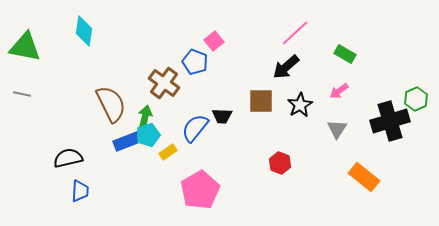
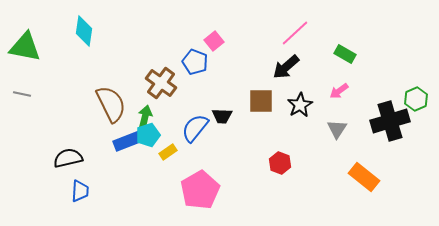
brown cross: moved 3 px left
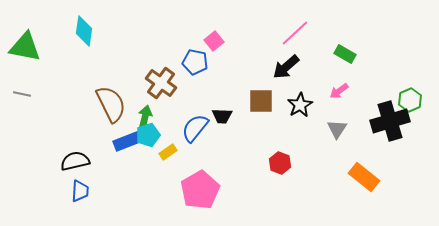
blue pentagon: rotated 10 degrees counterclockwise
green hexagon: moved 6 px left, 1 px down
black semicircle: moved 7 px right, 3 px down
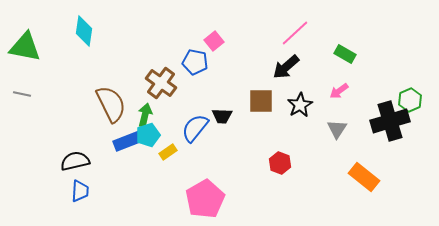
green arrow: moved 2 px up
pink pentagon: moved 5 px right, 9 px down
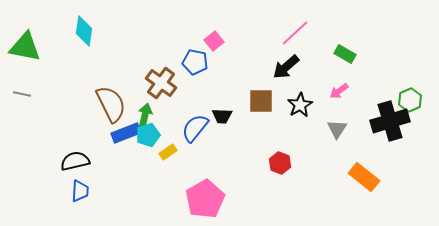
blue rectangle: moved 2 px left, 8 px up
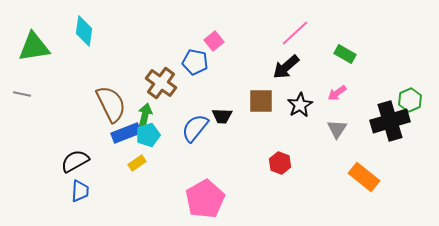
green triangle: moved 9 px right; rotated 20 degrees counterclockwise
pink arrow: moved 2 px left, 2 px down
yellow rectangle: moved 31 px left, 11 px down
black semicircle: rotated 16 degrees counterclockwise
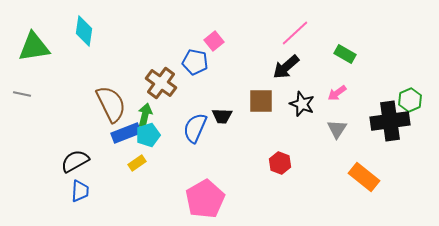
black star: moved 2 px right, 1 px up; rotated 20 degrees counterclockwise
black cross: rotated 9 degrees clockwise
blue semicircle: rotated 16 degrees counterclockwise
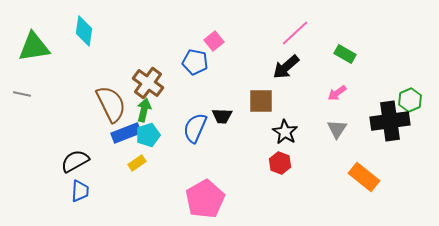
brown cross: moved 13 px left
black star: moved 17 px left, 28 px down; rotated 10 degrees clockwise
green arrow: moved 1 px left, 5 px up
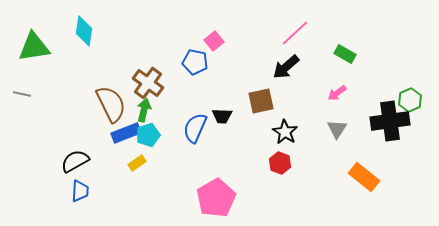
brown square: rotated 12 degrees counterclockwise
pink pentagon: moved 11 px right, 1 px up
